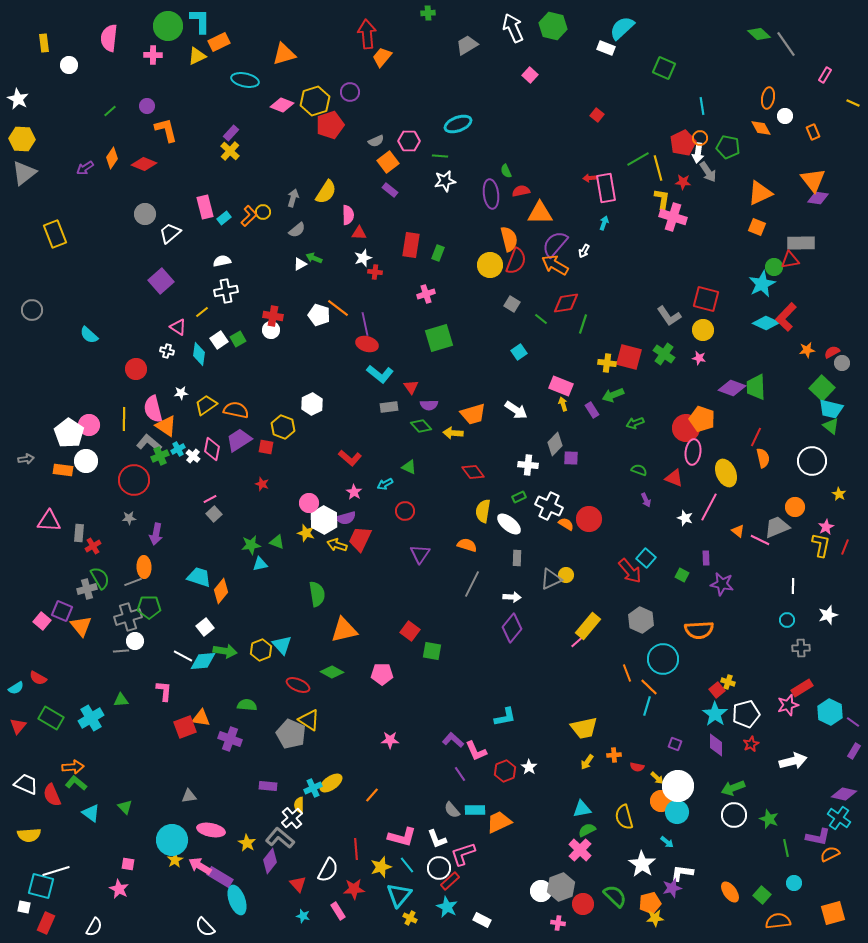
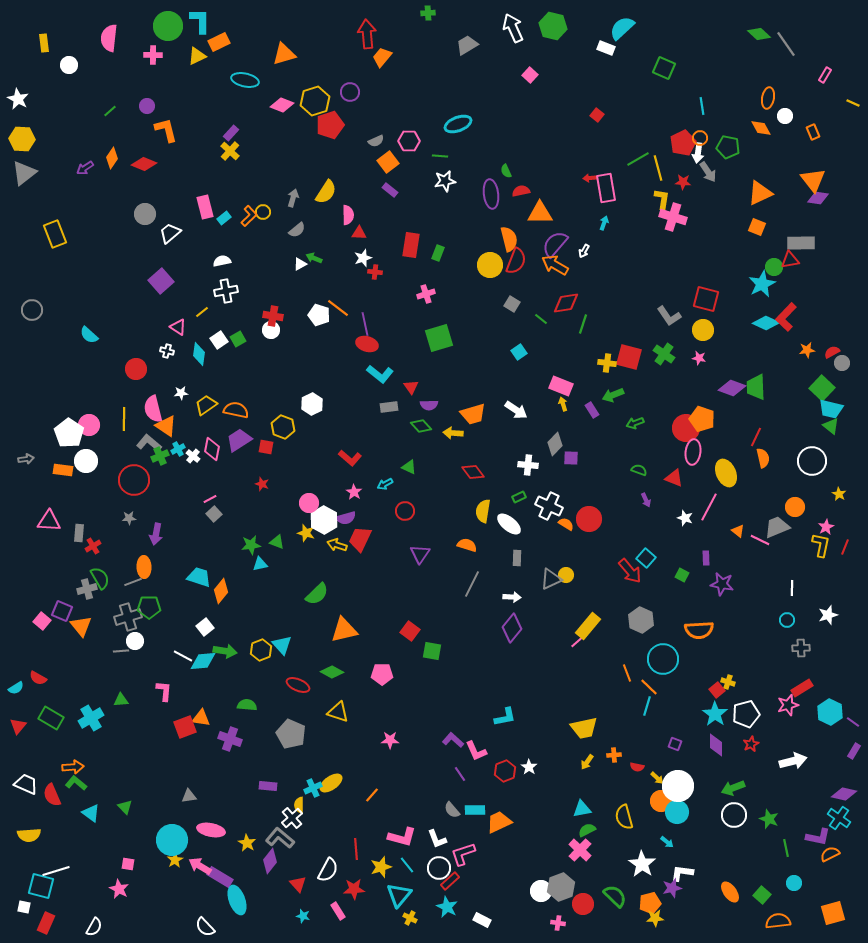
white line at (793, 586): moved 1 px left, 2 px down
green semicircle at (317, 594): rotated 55 degrees clockwise
yellow triangle at (309, 720): moved 29 px right, 8 px up; rotated 15 degrees counterclockwise
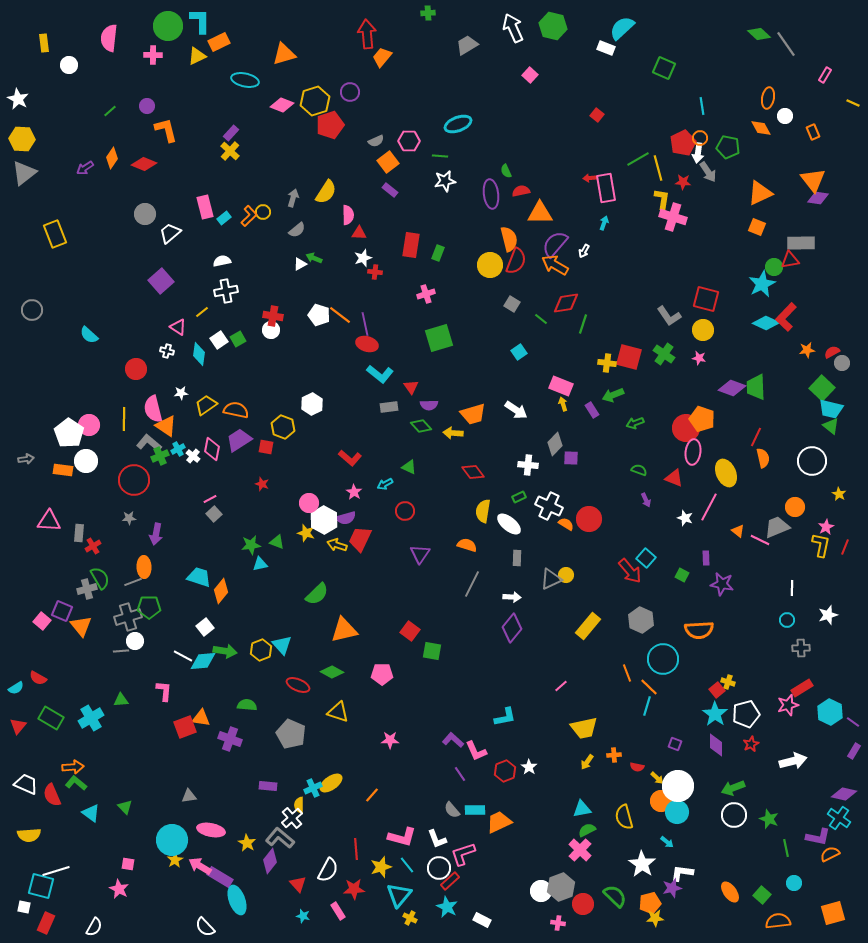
orange line at (338, 308): moved 2 px right, 7 px down
pink line at (577, 642): moved 16 px left, 44 px down
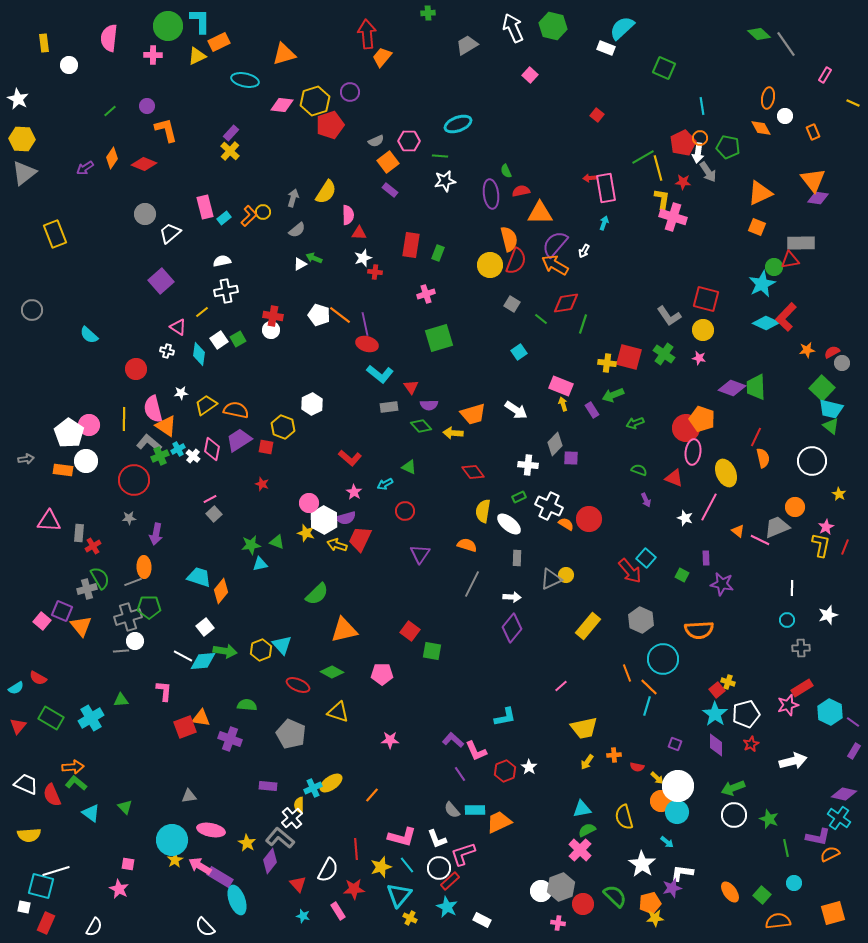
pink diamond at (282, 105): rotated 15 degrees counterclockwise
green line at (638, 159): moved 5 px right, 2 px up
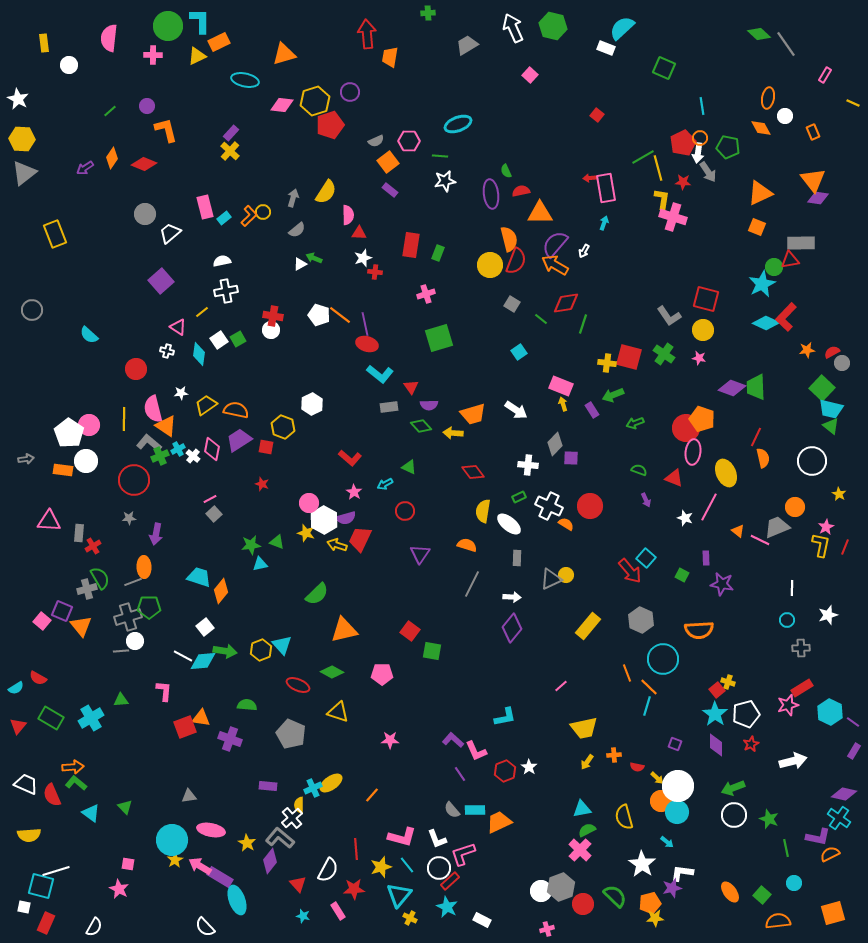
orange trapezoid at (382, 57): moved 8 px right; rotated 30 degrees counterclockwise
red circle at (589, 519): moved 1 px right, 13 px up
pink cross at (558, 923): moved 11 px left, 6 px down; rotated 24 degrees counterclockwise
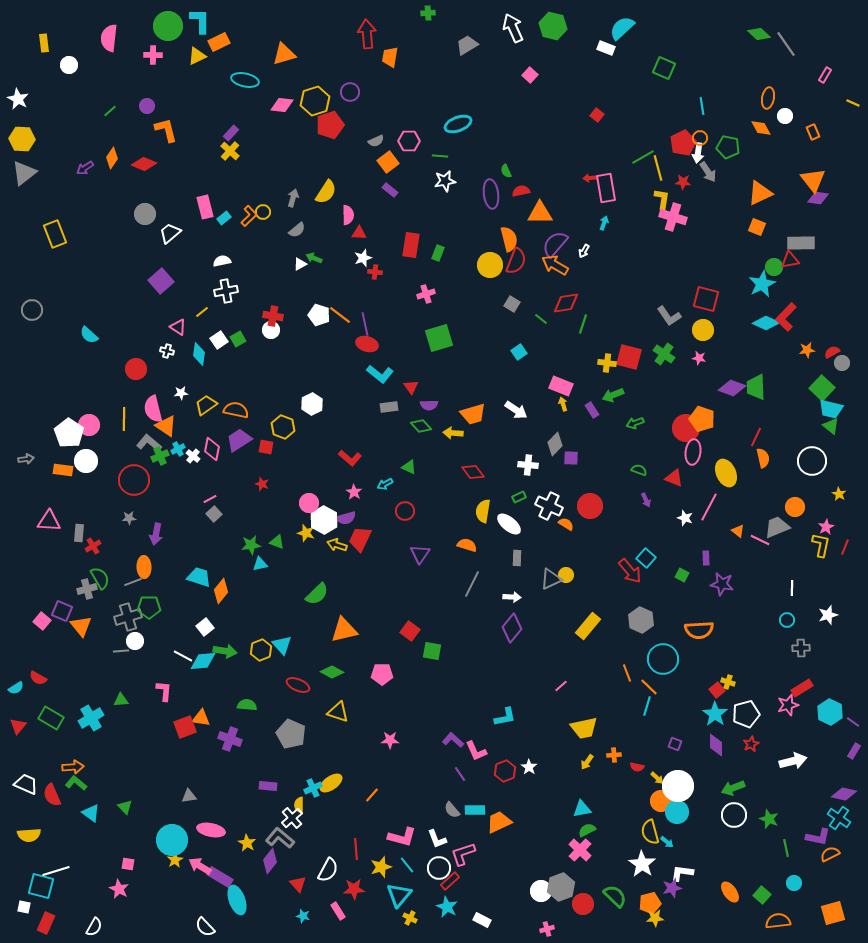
yellow semicircle at (624, 817): moved 26 px right, 15 px down
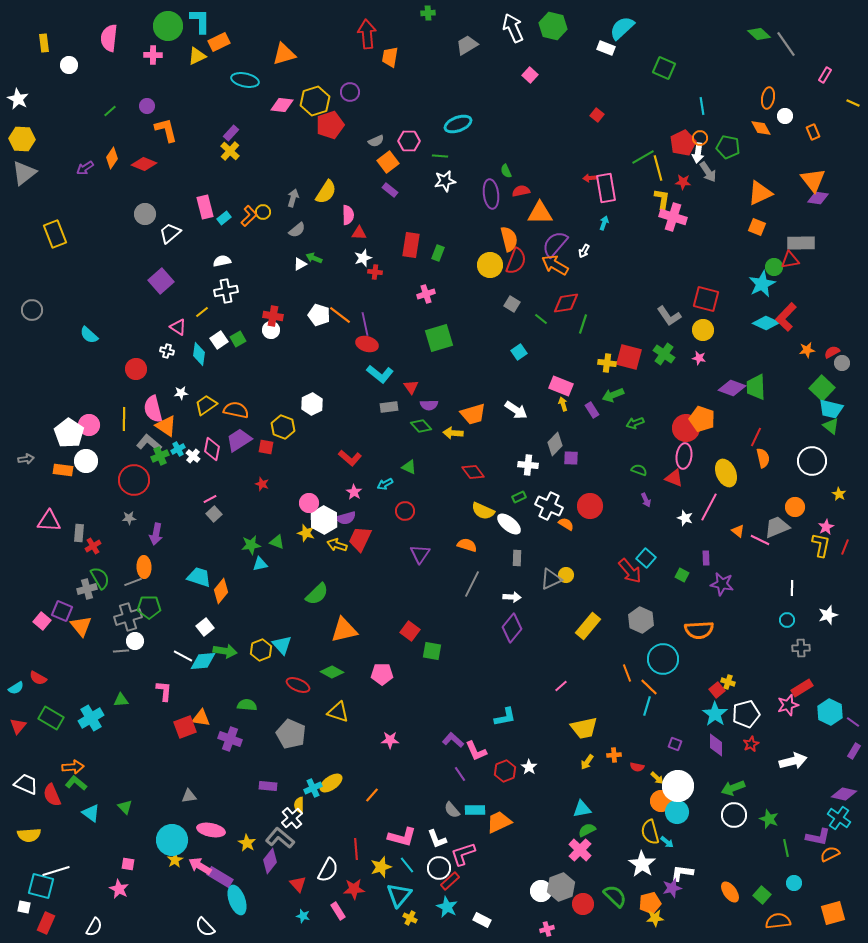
pink ellipse at (693, 452): moved 9 px left, 4 px down
yellow semicircle at (483, 511): rotated 75 degrees counterclockwise
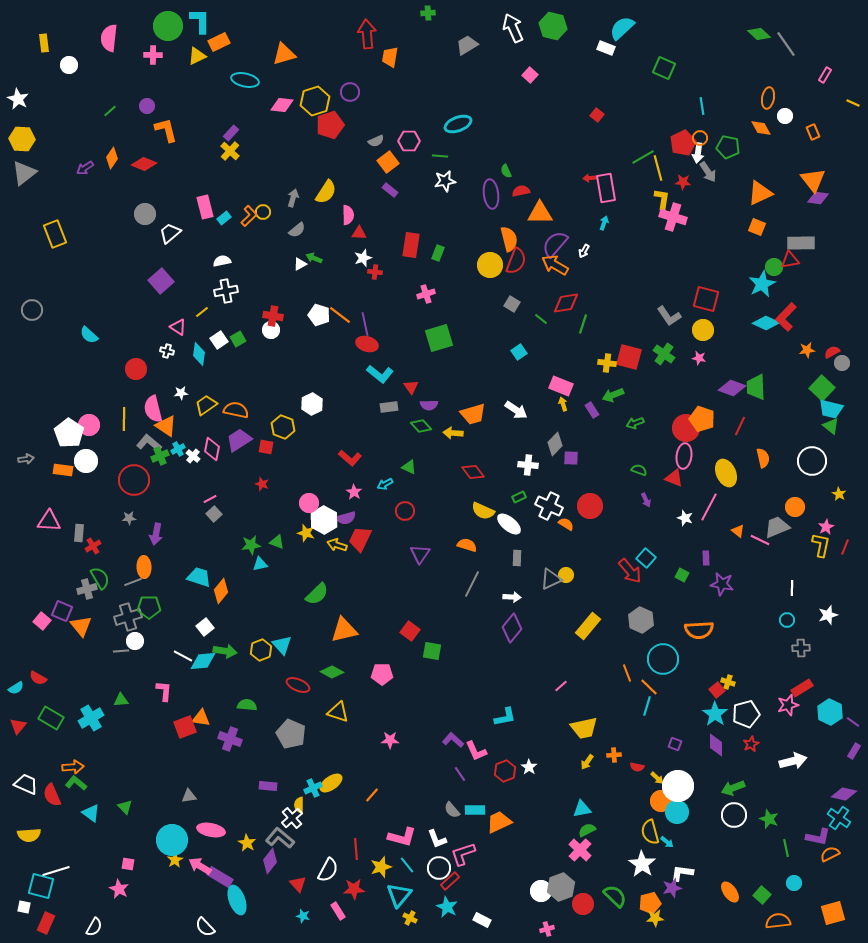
red line at (756, 437): moved 16 px left, 11 px up
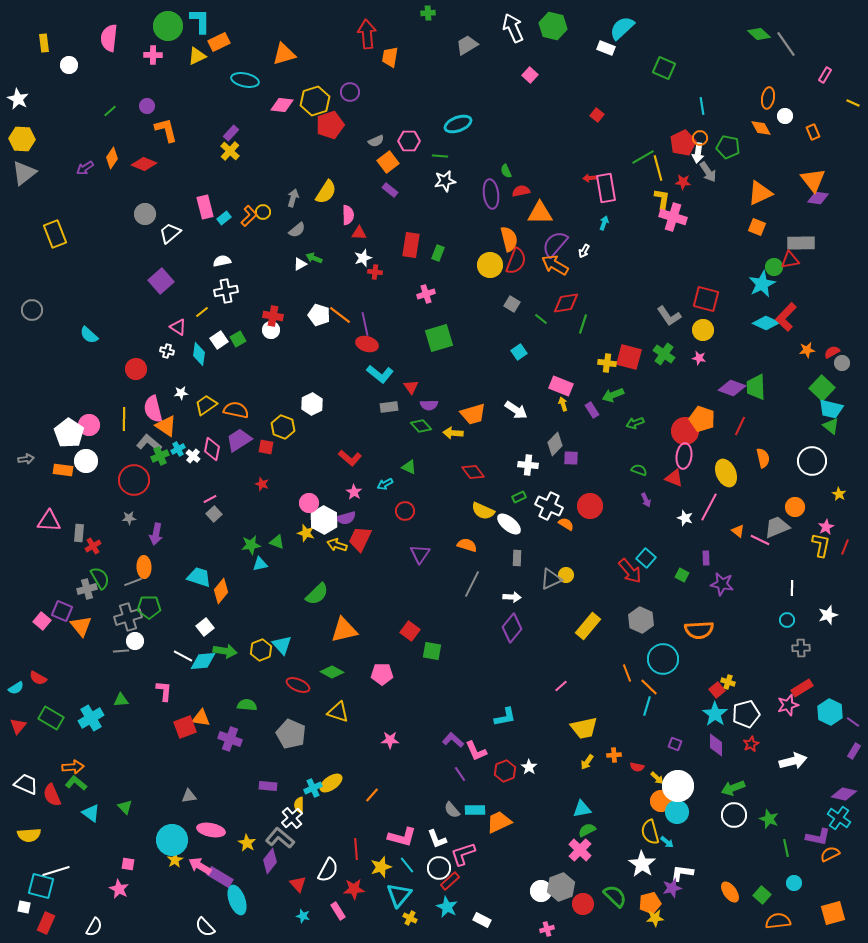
red circle at (686, 428): moved 1 px left, 3 px down
